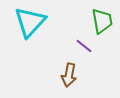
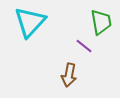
green trapezoid: moved 1 px left, 1 px down
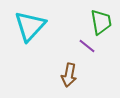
cyan triangle: moved 4 px down
purple line: moved 3 px right
